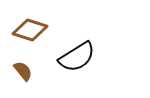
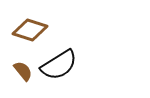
black semicircle: moved 18 px left, 8 px down
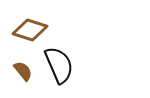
black semicircle: rotated 81 degrees counterclockwise
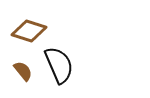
brown diamond: moved 1 px left, 1 px down
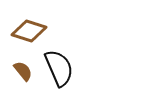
black semicircle: moved 3 px down
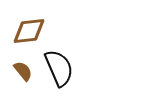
brown diamond: rotated 24 degrees counterclockwise
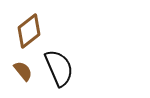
brown diamond: rotated 32 degrees counterclockwise
